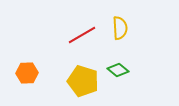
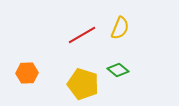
yellow semicircle: rotated 25 degrees clockwise
yellow pentagon: moved 3 px down
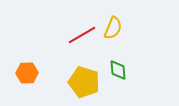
yellow semicircle: moved 7 px left
green diamond: rotated 45 degrees clockwise
yellow pentagon: moved 1 px right, 2 px up
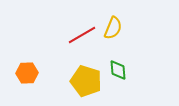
yellow pentagon: moved 2 px right, 1 px up
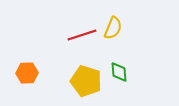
red line: rotated 12 degrees clockwise
green diamond: moved 1 px right, 2 px down
